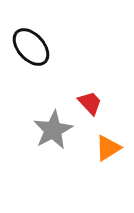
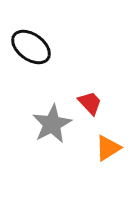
black ellipse: rotated 12 degrees counterclockwise
gray star: moved 1 px left, 6 px up
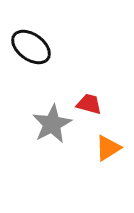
red trapezoid: moved 1 px left, 1 px down; rotated 32 degrees counterclockwise
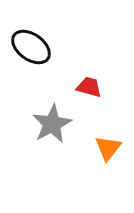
red trapezoid: moved 17 px up
orange triangle: rotated 20 degrees counterclockwise
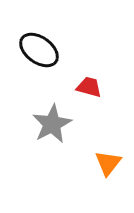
black ellipse: moved 8 px right, 3 px down
orange triangle: moved 15 px down
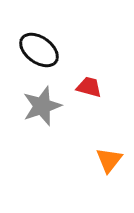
gray star: moved 10 px left, 18 px up; rotated 9 degrees clockwise
orange triangle: moved 1 px right, 3 px up
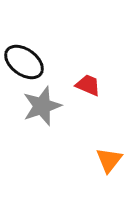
black ellipse: moved 15 px left, 12 px down
red trapezoid: moved 1 px left, 2 px up; rotated 8 degrees clockwise
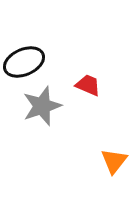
black ellipse: rotated 60 degrees counterclockwise
orange triangle: moved 5 px right, 1 px down
